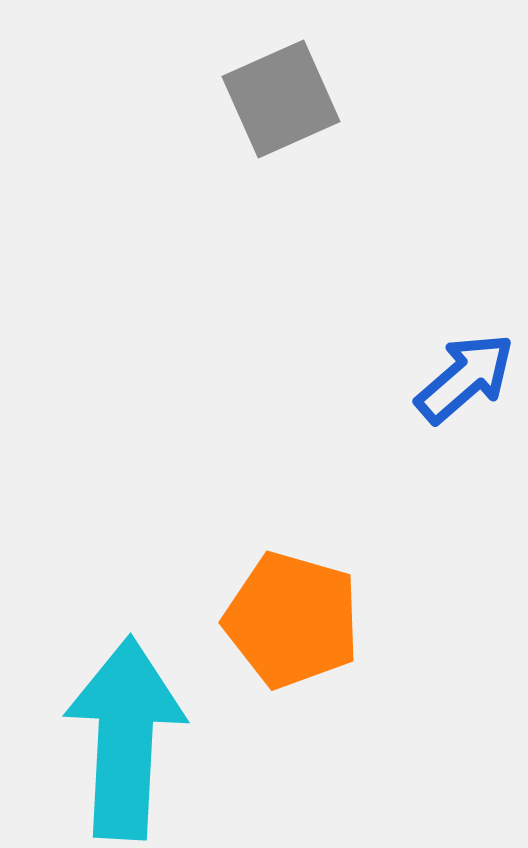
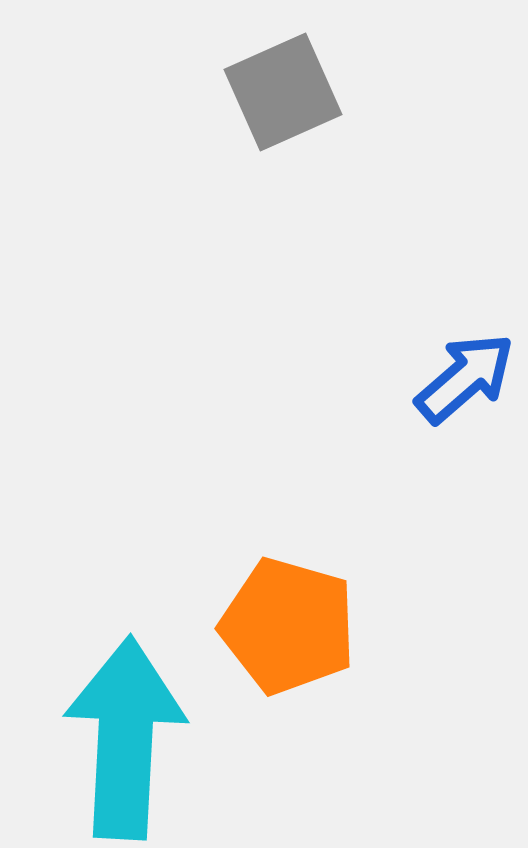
gray square: moved 2 px right, 7 px up
orange pentagon: moved 4 px left, 6 px down
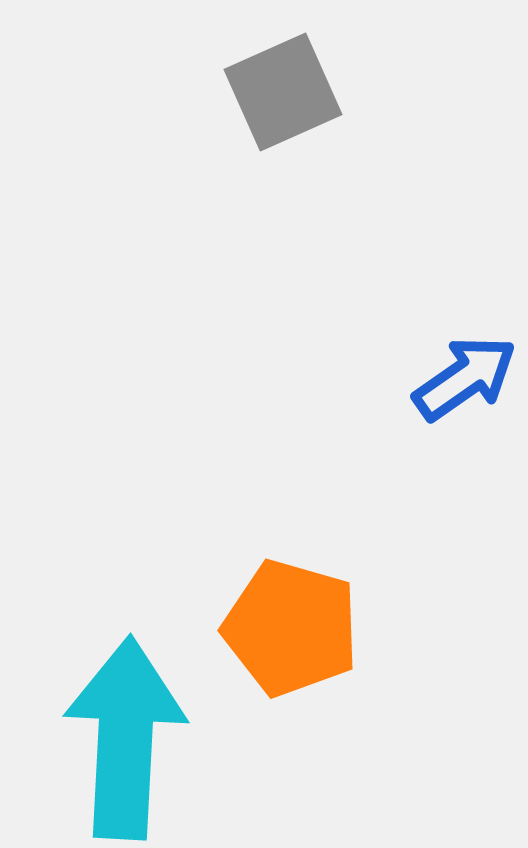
blue arrow: rotated 6 degrees clockwise
orange pentagon: moved 3 px right, 2 px down
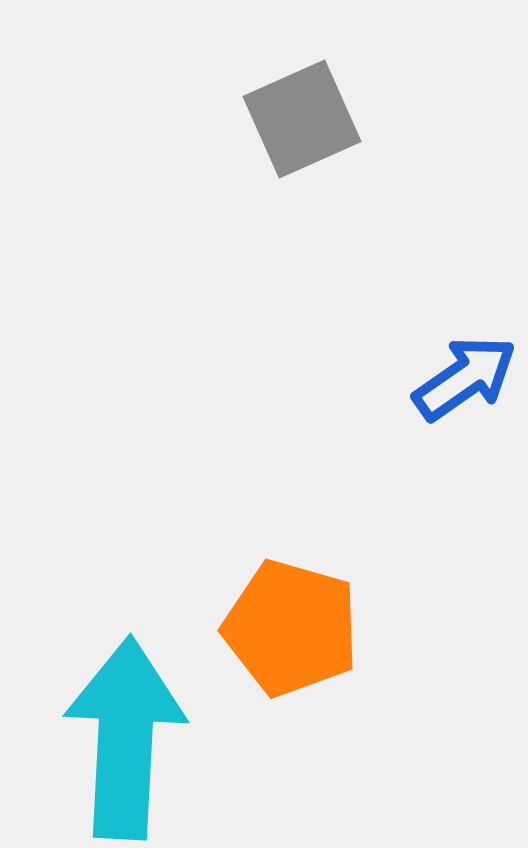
gray square: moved 19 px right, 27 px down
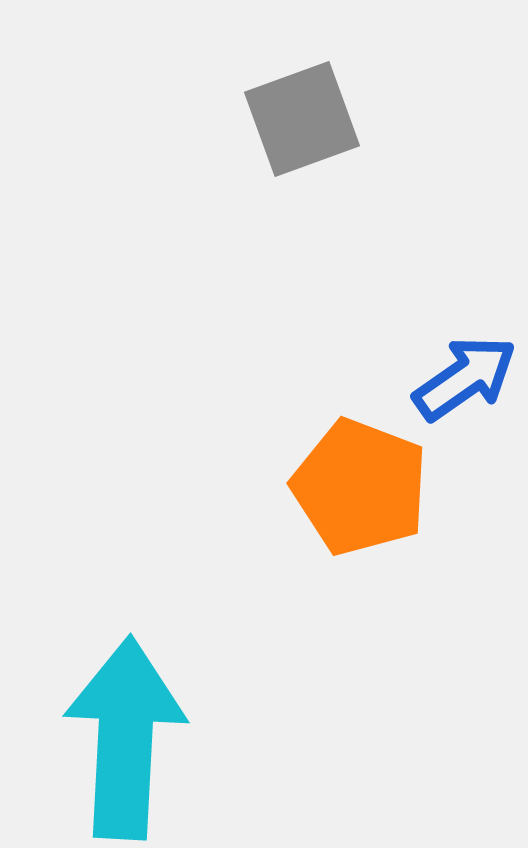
gray square: rotated 4 degrees clockwise
orange pentagon: moved 69 px right, 141 px up; rotated 5 degrees clockwise
